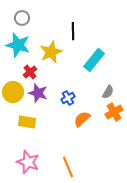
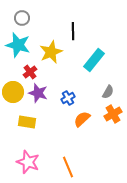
orange cross: moved 1 px left, 2 px down
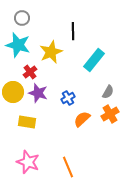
orange cross: moved 3 px left
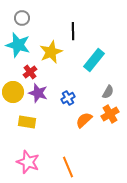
orange semicircle: moved 2 px right, 1 px down
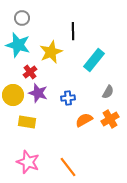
yellow circle: moved 3 px down
blue cross: rotated 24 degrees clockwise
orange cross: moved 5 px down
orange semicircle: rotated 12 degrees clockwise
orange line: rotated 15 degrees counterclockwise
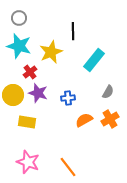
gray circle: moved 3 px left
cyan star: moved 1 px right, 1 px down
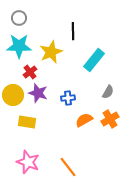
cyan star: rotated 15 degrees counterclockwise
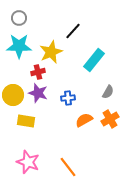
black line: rotated 42 degrees clockwise
red cross: moved 8 px right; rotated 24 degrees clockwise
yellow rectangle: moved 1 px left, 1 px up
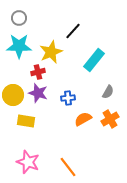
orange semicircle: moved 1 px left, 1 px up
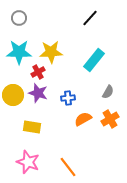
black line: moved 17 px right, 13 px up
cyan star: moved 6 px down
yellow star: rotated 20 degrees clockwise
red cross: rotated 16 degrees counterclockwise
yellow rectangle: moved 6 px right, 6 px down
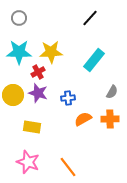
gray semicircle: moved 4 px right
orange cross: rotated 30 degrees clockwise
